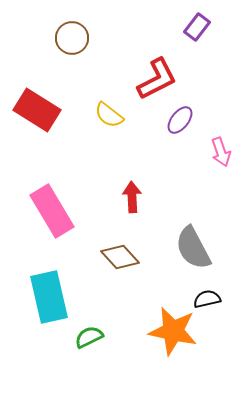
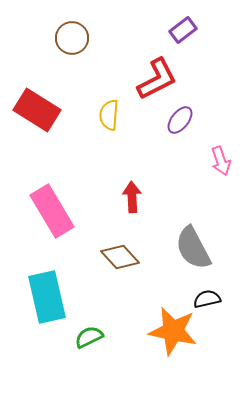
purple rectangle: moved 14 px left, 3 px down; rotated 16 degrees clockwise
yellow semicircle: rotated 56 degrees clockwise
pink arrow: moved 9 px down
cyan rectangle: moved 2 px left
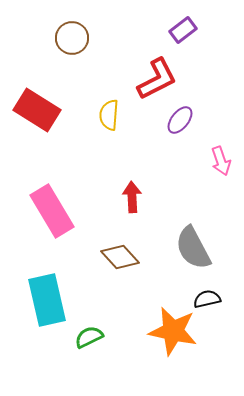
cyan rectangle: moved 3 px down
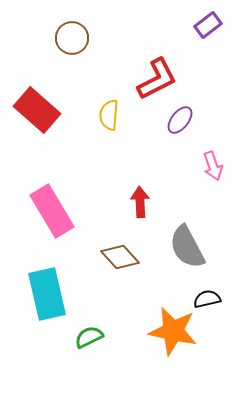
purple rectangle: moved 25 px right, 5 px up
red rectangle: rotated 9 degrees clockwise
pink arrow: moved 8 px left, 5 px down
red arrow: moved 8 px right, 5 px down
gray semicircle: moved 6 px left, 1 px up
cyan rectangle: moved 6 px up
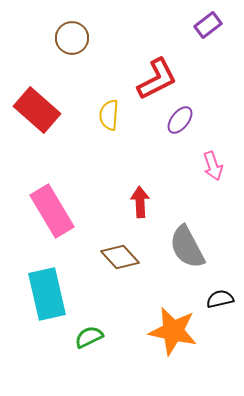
black semicircle: moved 13 px right
